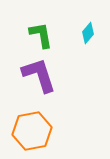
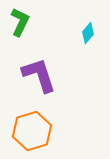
green L-shape: moved 21 px left, 13 px up; rotated 36 degrees clockwise
orange hexagon: rotated 6 degrees counterclockwise
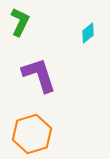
cyan diamond: rotated 10 degrees clockwise
orange hexagon: moved 3 px down
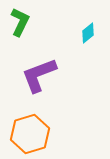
purple L-shape: rotated 93 degrees counterclockwise
orange hexagon: moved 2 px left
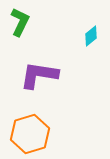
cyan diamond: moved 3 px right, 3 px down
purple L-shape: rotated 30 degrees clockwise
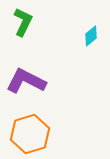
green L-shape: moved 3 px right
purple L-shape: moved 13 px left, 6 px down; rotated 18 degrees clockwise
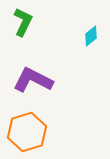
purple L-shape: moved 7 px right, 1 px up
orange hexagon: moved 3 px left, 2 px up
